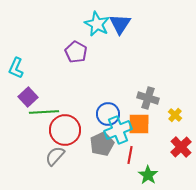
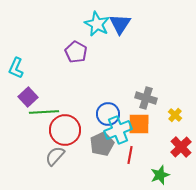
gray cross: moved 2 px left
green star: moved 12 px right; rotated 18 degrees clockwise
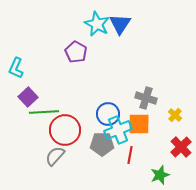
gray pentagon: rotated 25 degrees clockwise
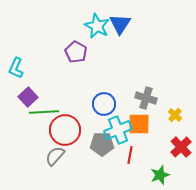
cyan star: moved 2 px down
blue circle: moved 4 px left, 10 px up
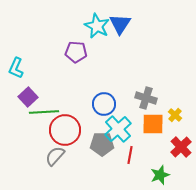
purple pentagon: rotated 25 degrees counterclockwise
orange square: moved 14 px right
cyan cross: moved 1 px up; rotated 20 degrees counterclockwise
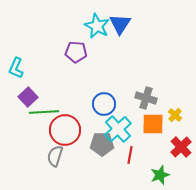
gray semicircle: rotated 25 degrees counterclockwise
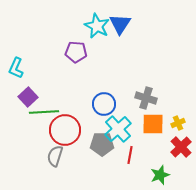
yellow cross: moved 3 px right, 8 px down; rotated 24 degrees clockwise
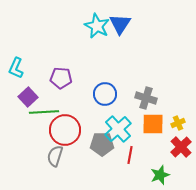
purple pentagon: moved 15 px left, 26 px down
blue circle: moved 1 px right, 10 px up
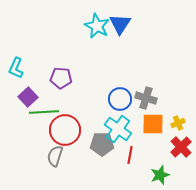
blue circle: moved 15 px right, 5 px down
cyan cross: rotated 12 degrees counterclockwise
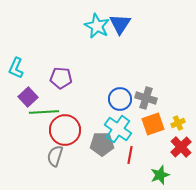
orange square: rotated 20 degrees counterclockwise
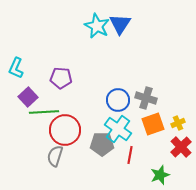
blue circle: moved 2 px left, 1 px down
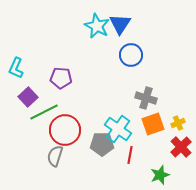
blue circle: moved 13 px right, 45 px up
green line: rotated 24 degrees counterclockwise
